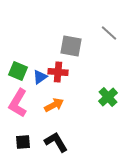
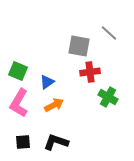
gray square: moved 8 px right
red cross: moved 32 px right; rotated 12 degrees counterclockwise
blue triangle: moved 7 px right, 5 px down
green cross: rotated 18 degrees counterclockwise
pink L-shape: moved 1 px right
black L-shape: rotated 40 degrees counterclockwise
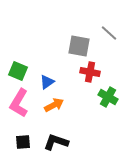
red cross: rotated 18 degrees clockwise
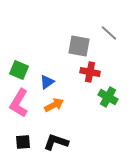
green square: moved 1 px right, 1 px up
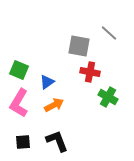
black L-shape: moved 1 px right, 1 px up; rotated 50 degrees clockwise
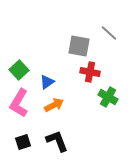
green square: rotated 24 degrees clockwise
black square: rotated 14 degrees counterclockwise
